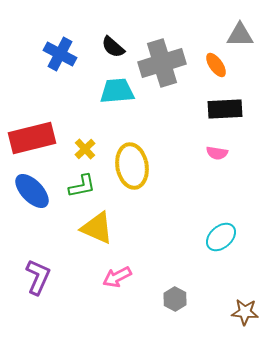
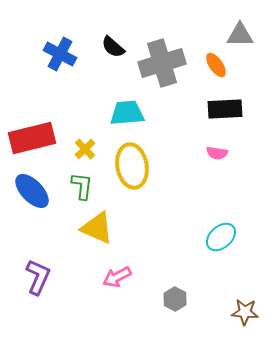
cyan trapezoid: moved 10 px right, 22 px down
green L-shape: rotated 72 degrees counterclockwise
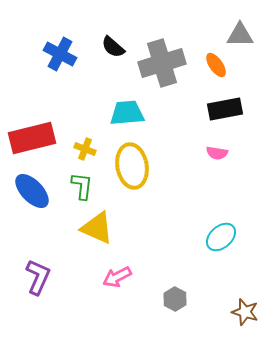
black rectangle: rotated 8 degrees counterclockwise
yellow cross: rotated 25 degrees counterclockwise
brown star: rotated 12 degrees clockwise
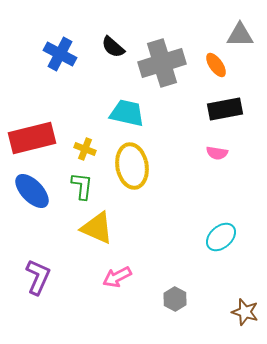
cyan trapezoid: rotated 18 degrees clockwise
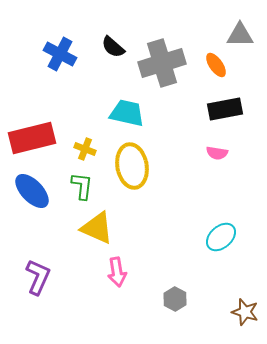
pink arrow: moved 5 px up; rotated 72 degrees counterclockwise
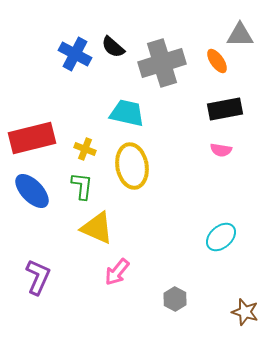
blue cross: moved 15 px right
orange ellipse: moved 1 px right, 4 px up
pink semicircle: moved 4 px right, 3 px up
pink arrow: rotated 48 degrees clockwise
